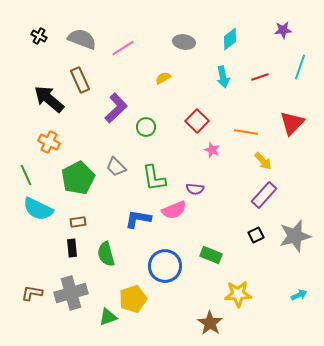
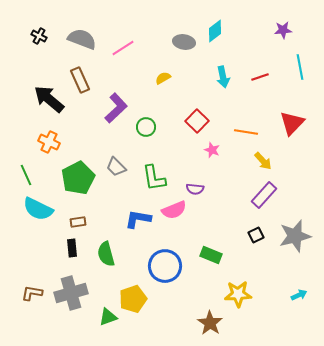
cyan diamond at (230, 39): moved 15 px left, 8 px up
cyan line at (300, 67): rotated 30 degrees counterclockwise
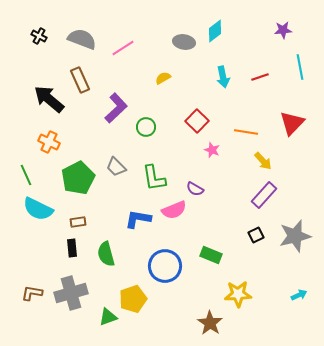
purple semicircle at (195, 189): rotated 24 degrees clockwise
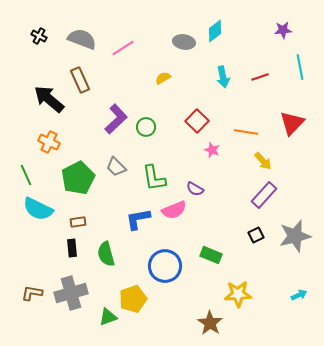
purple L-shape at (116, 108): moved 11 px down
blue L-shape at (138, 219): rotated 20 degrees counterclockwise
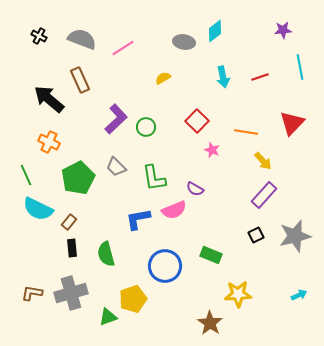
brown rectangle at (78, 222): moved 9 px left; rotated 42 degrees counterclockwise
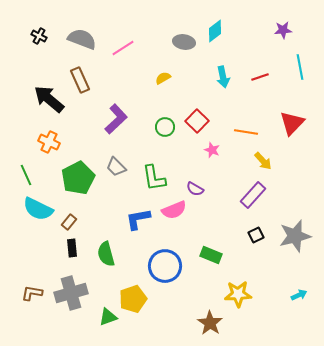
green circle at (146, 127): moved 19 px right
purple rectangle at (264, 195): moved 11 px left
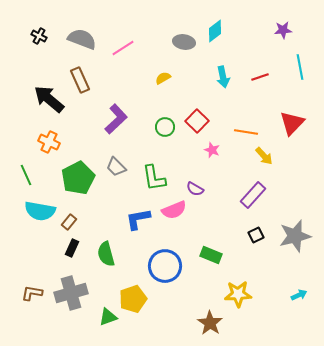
yellow arrow at (263, 161): moved 1 px right, 5 px up
cyan semicircle at (38, 209): moved 2 px right, 2 px down; rotated 16 degrees counterclockwise
black rectangle at (72, 248): rotated 30 degrees clockwise
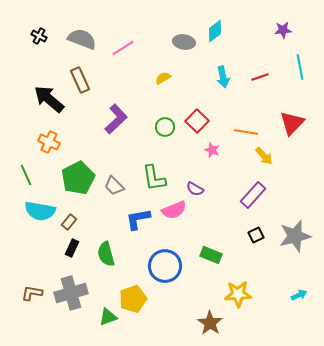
gray trapezoid at (116, 167): moved 2 px left, 19 px down
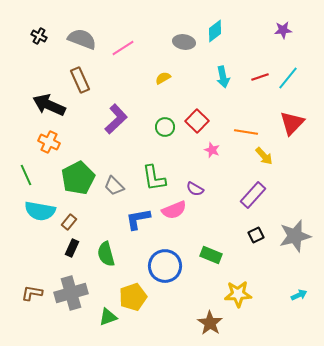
cyan line at (300, 67): moved 12 px left, 11 px down; rotated 50 degrees clockwise
black arrow at (49, 99): moved 6 px down; rotated 16 degrees counterclockwise
yellow pentagon at (133, 299): moved 2 px up
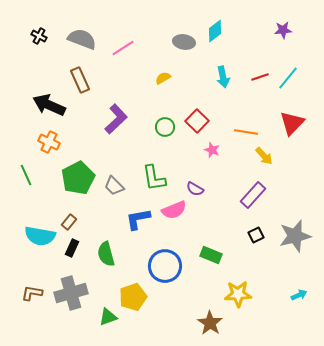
cyan semicircle at (40, 211): moved 25 px down
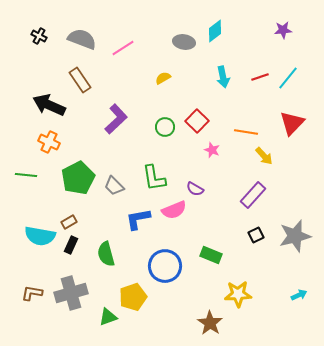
brown rectangle at (80, 80): rotated 10 degrees counterclockwise
green line at (26, 175): rotated 60 degrees counterclockwise
brown rectangle at (69, 222): rotated 21 degrees clockwise
black rectangle at (72, 248): moved 1 px left, 3 px up
